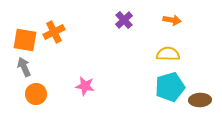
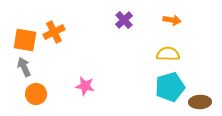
brown ellipse: moved 2 px down
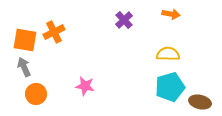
orange arrow: moved 1 px left, 6 px up
brown ellipse: rotated 15 degrees clockwise
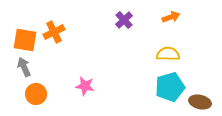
orange arrow: moved 3 px down; rotated 30 degrees counterclockwise
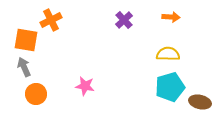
orange arrow: rotated 24 degrees clockwise
orange cross: moved 3 px left, 12 px up
orange square: moved 1 px right
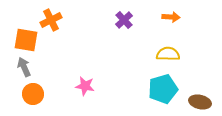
cyan pentagon: moved 7 px left, 2 px down
orange circle: moved 3 px left
